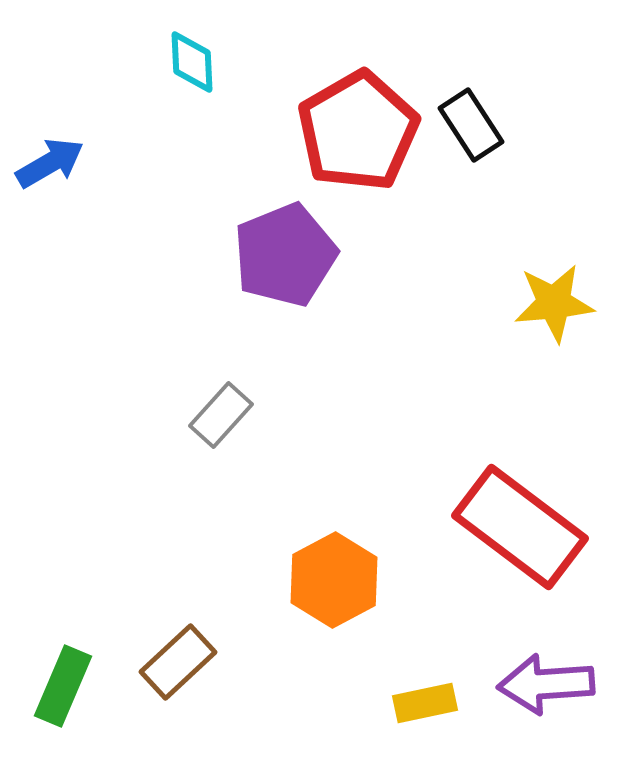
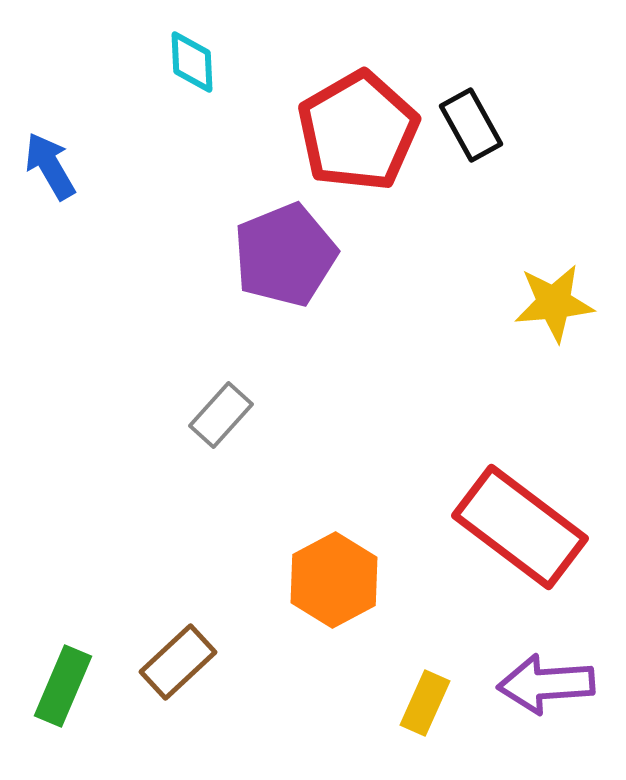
black rectangle: rotated 4 degrees clockwise
blue arrow: moved 3 px down; rotated 90 degrees counterclockwise
yellow rectangle: rotated 54 degrees counterclockwise
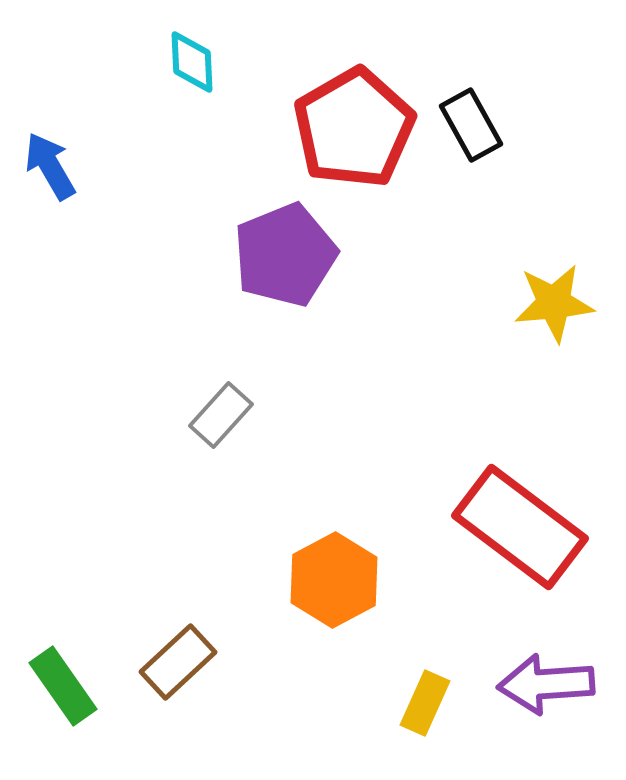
red pentagon: moved 4 px left, 3 px up
green rectangle: rotated 58 degrees counterclockwise
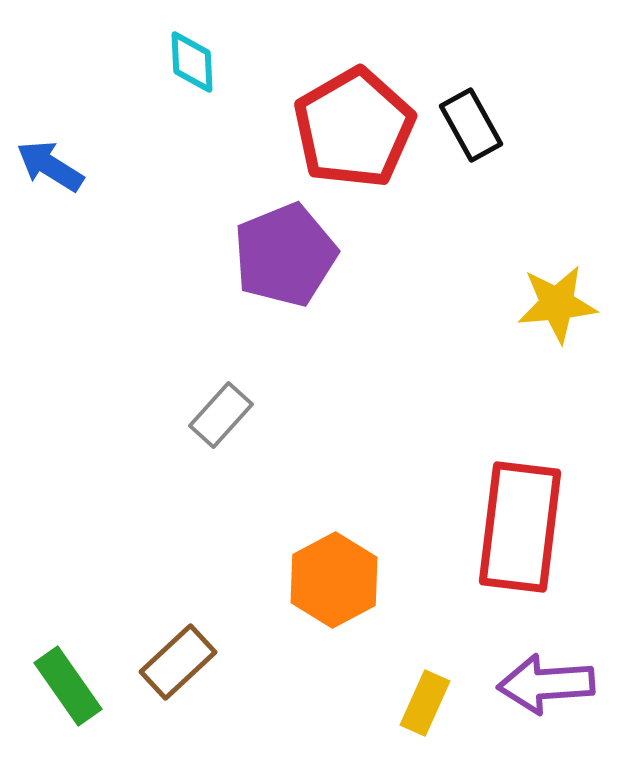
blue arrow: rotated 28 degrees counterclockwise
yellow star: moved 3 px right, 1 px down
red rectangle: rotated 60 degrees clockwise
green rectangle: moved 5 px right
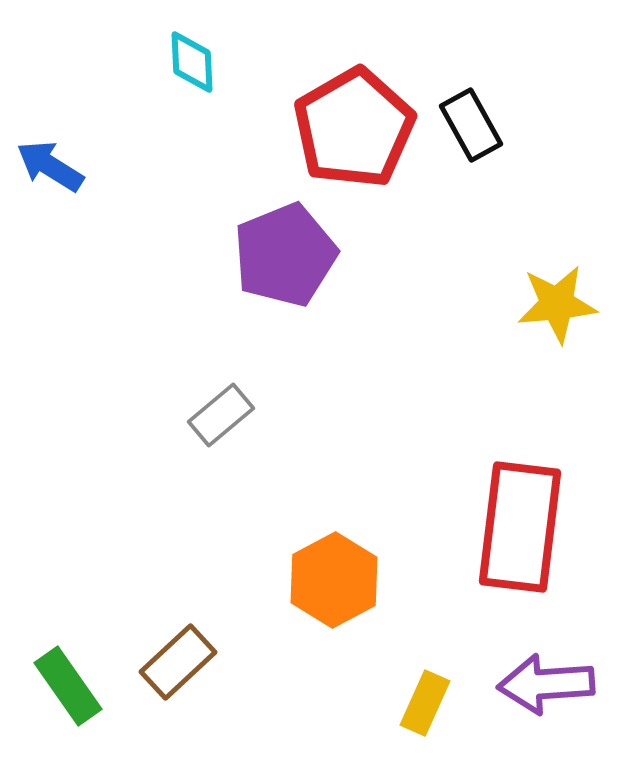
gray rectangle: rotated 8 degrees clockwise
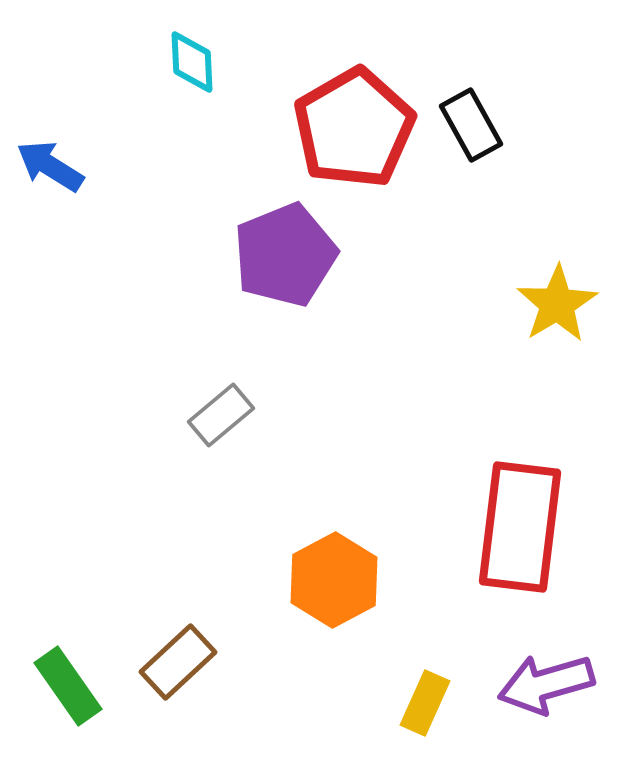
yellow star: rotated 26 degrees counterclockwise
purple arrow: rotated 12 degrees counterclockwise
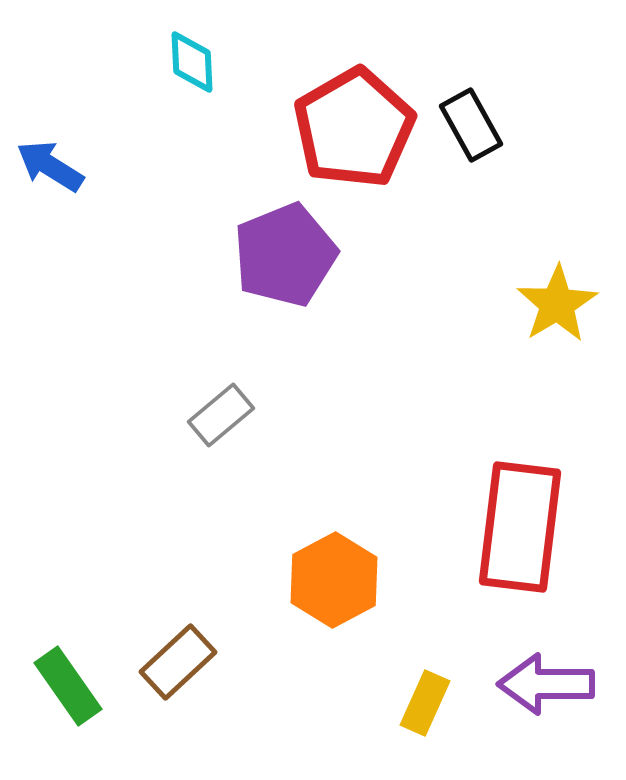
purple arrow: rotated 16 degrees clockwise
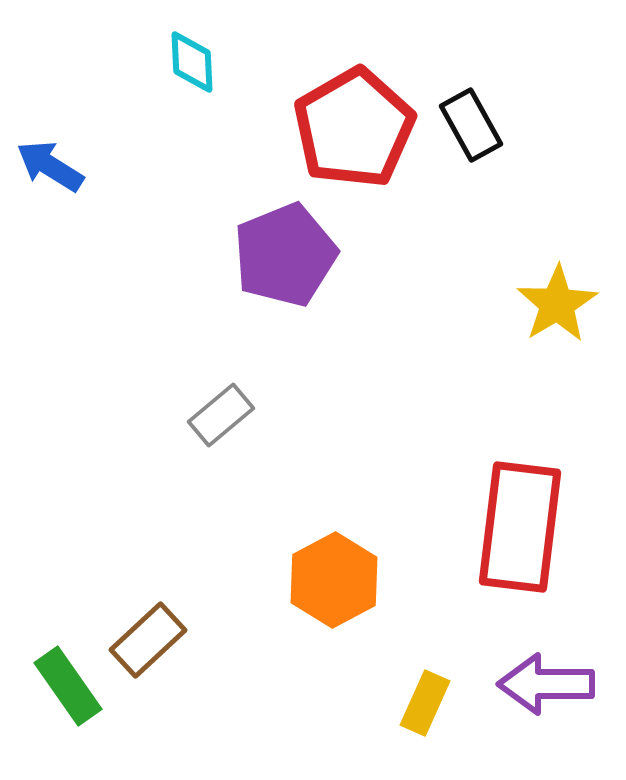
brown rectangle: moved 30 px left, 22 px up
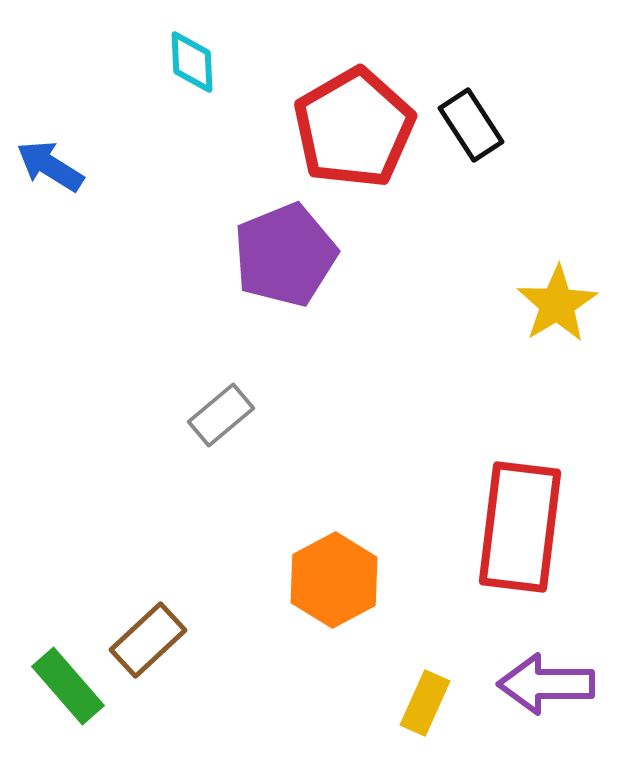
black rectangle: rotated 4 degrees counterclockwise
green rectangle: rotated 6 degrees counterclockwise
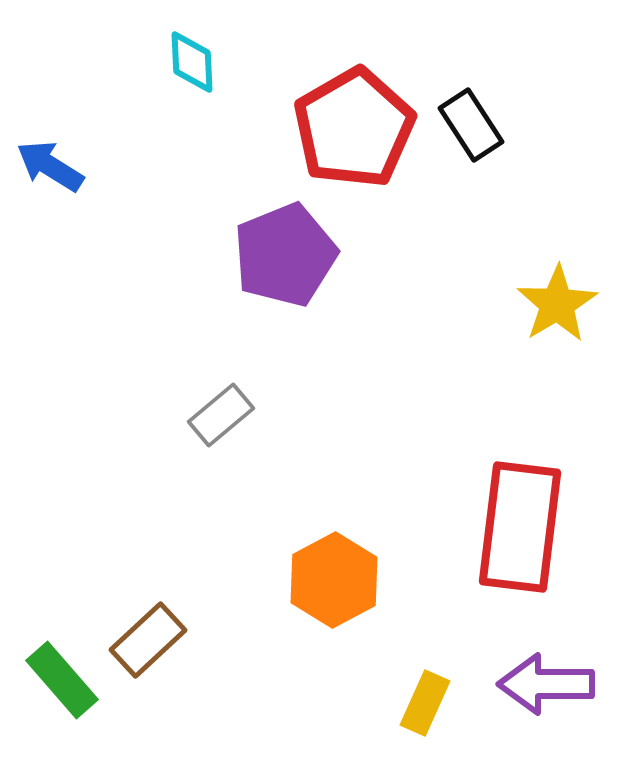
green rectangle: moved 6 px left, 6 px up
